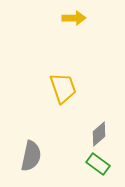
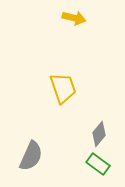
yellow arrow: rotated 15 degrees clockwise
gray diamond: rotated 10 degrees counterclockwise
gray semicircle: rotated 12 degrees clockwise
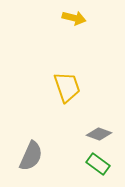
yellow trapezoid: moved 4 px right, 1 px up
gray diamond: rotated 70 degrees clockwise
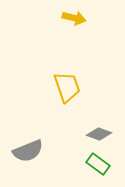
gray semicircle: moved 3 px left, 5 px up; rotated 44 degrees clockwise
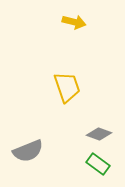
yellow arrow: moved 4 px down
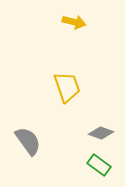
gray diamond: moved 2 px right, 1 px up
gray semicircle: moved 10 px up; rotated 104 degrees counterclockwise
green rectangle: moved 1 px right, 1 px down
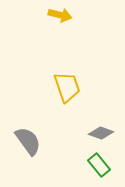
yellow arrow: moved 14 px left, 7 px up
green rectangle: rotated 15 degrees clockwise
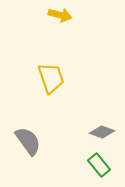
yellow trapezoid: moved 16 px left, 9 px up
gray diamond: moved 1 px right, 1 px up
